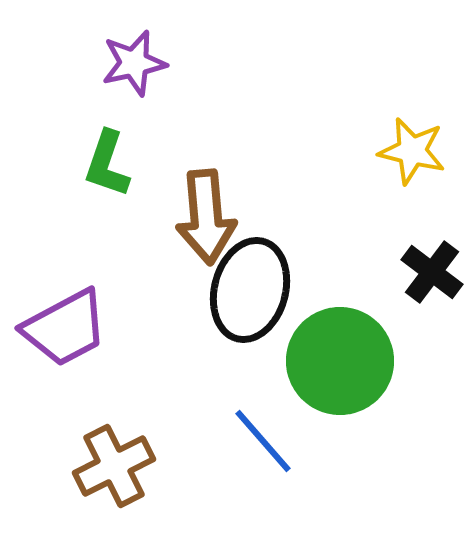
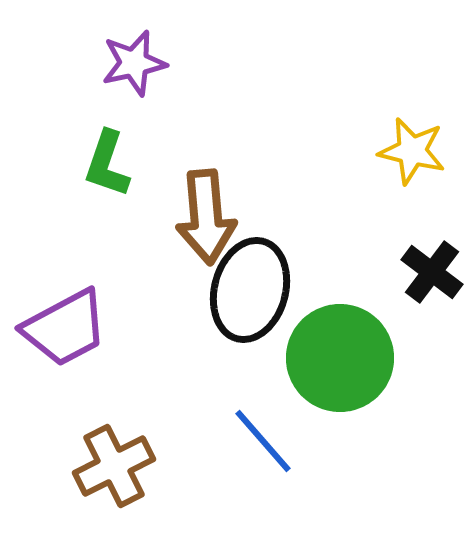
green circle: moved 3 px up
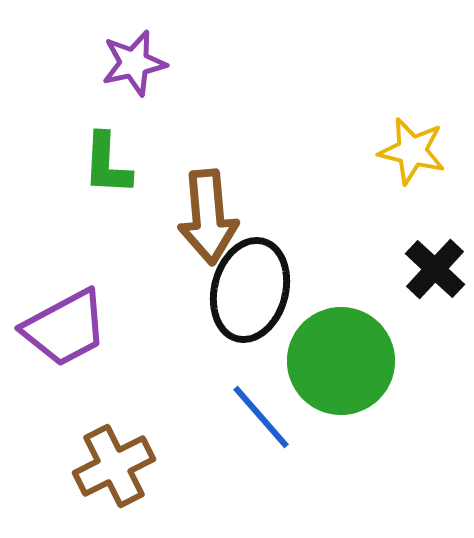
green L-shape: rotated 16 degrees counterclockwise
brown arrow: moved 2 px right
black cross: moved 3 px right, 3 px up; rotated 6 degrees clockwise
green circle: moved 1 px right, 3 px down
blue line: moved 2 px left, 24 px up
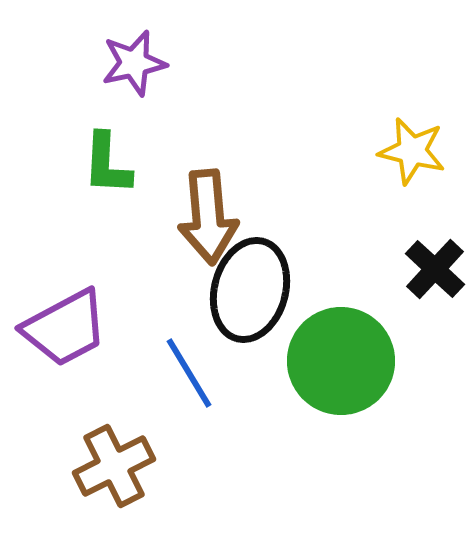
blue line: moved 72 px left, 44 px up; rotated 10 degrees clockwise
